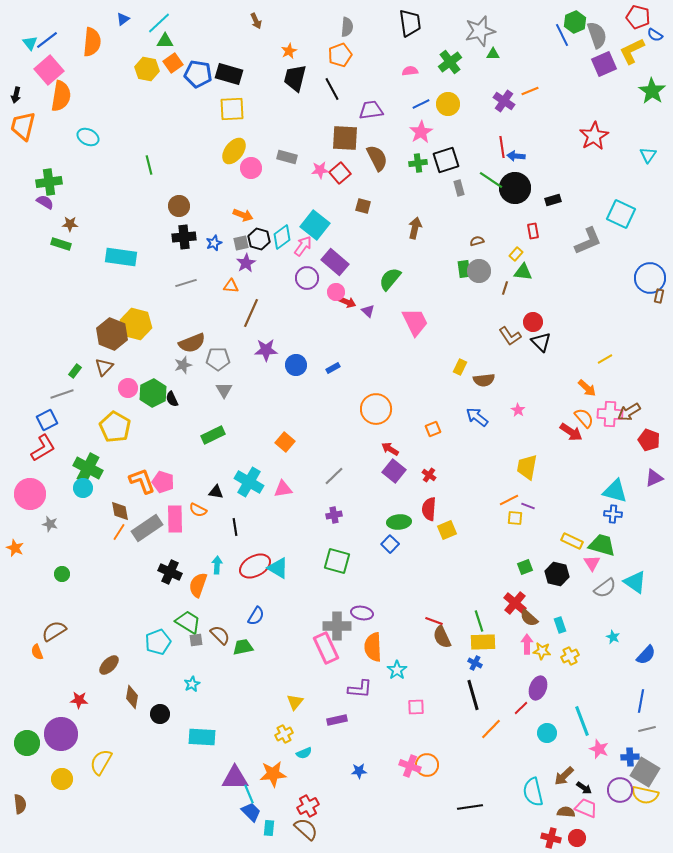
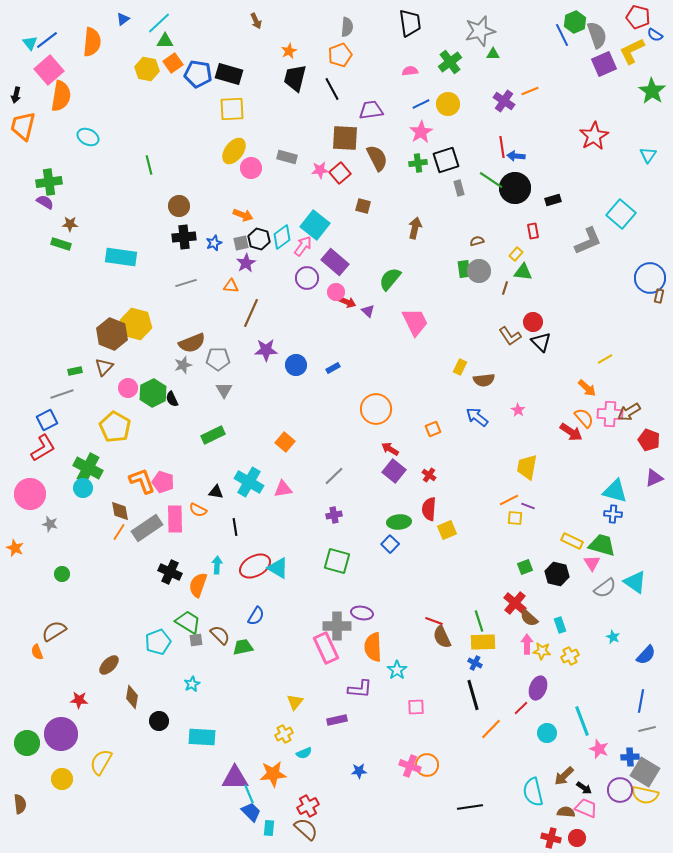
cyan square at (621, 214): rotated 16 degrees clockwise
green rectangle at (75, 371): rotated 40 degrees clockwise
black circle at (160, 714): moved 1 px left, 7 px down
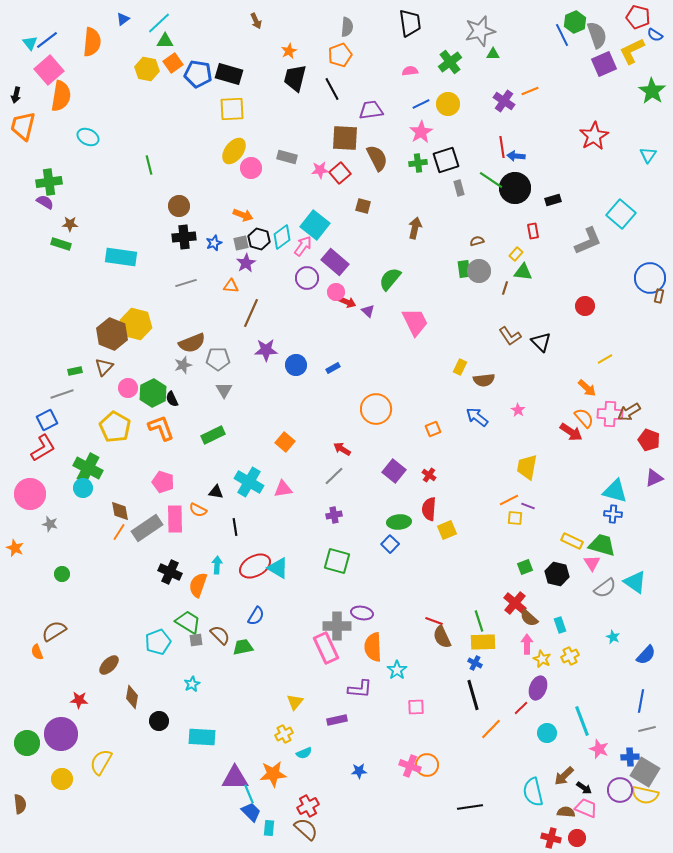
red circle at (533, 322): moved 52 px right, 16 px up
red arrow at (390, 449): moved 48 px left
orange L-shape at (142, 481): moved 19 px right, 53 px up
yellow star at (542, 651): moved 8 px down; rotated 18 degrees clockwise
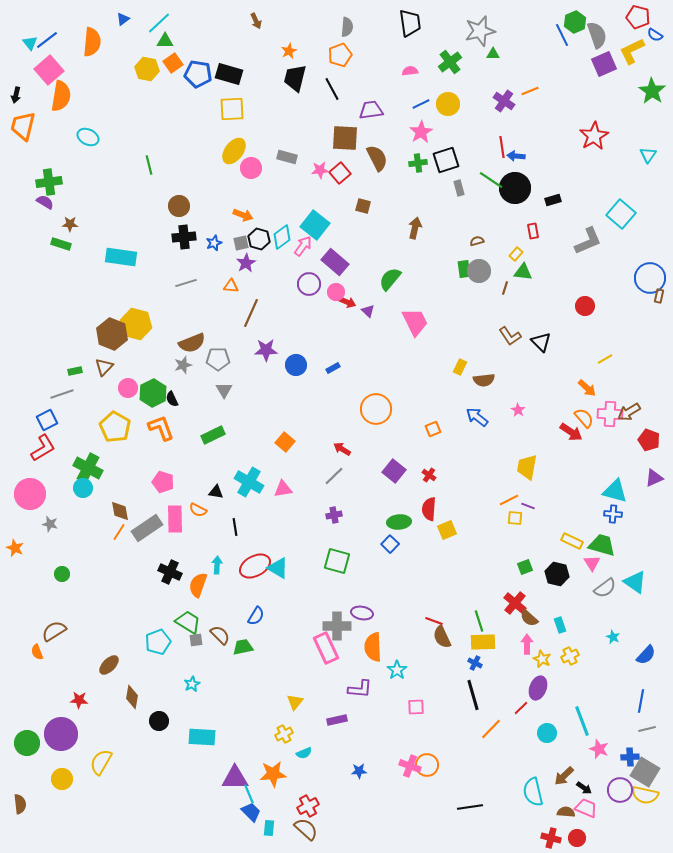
purple circle at (307, 278): moved 2 px right, 6 px down
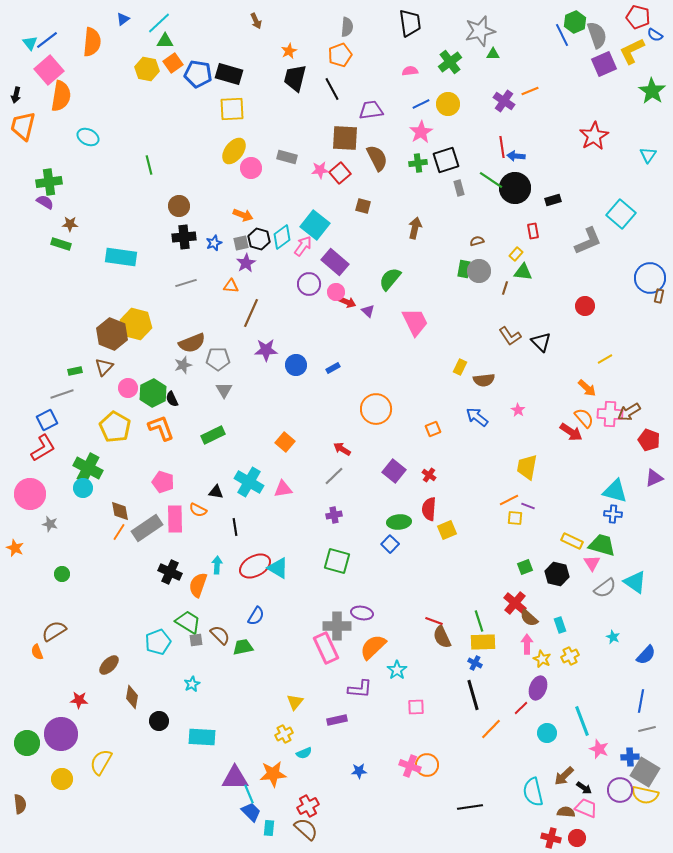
green rectangle at (464, 269): rotated 18 degrees clockwise
orange semicircle at (373, 647): rotated 48 degrees clockwise
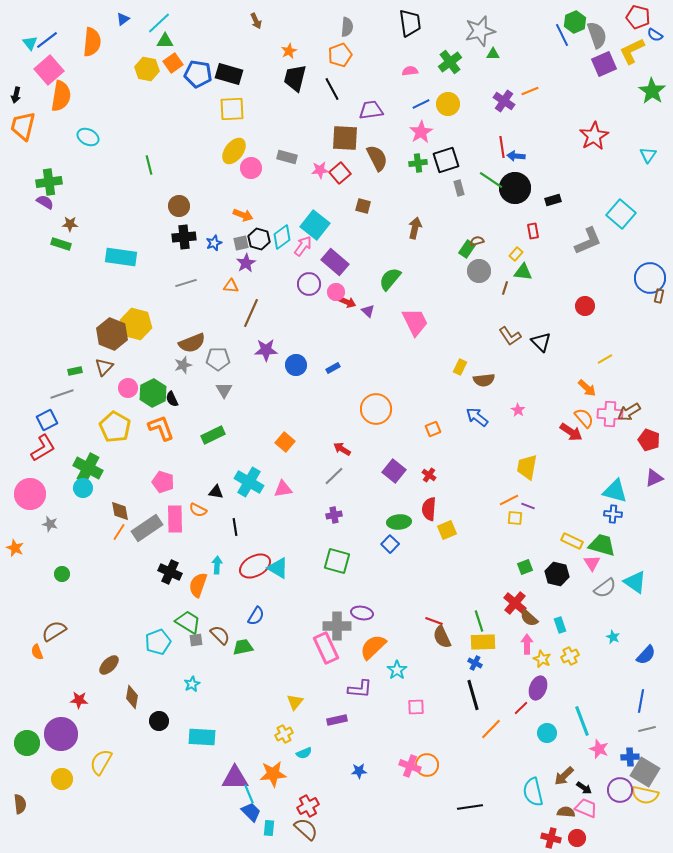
green rectangle at (464, 269): moved 3 px right, 20 px up; rotated 24 degrees clockwise
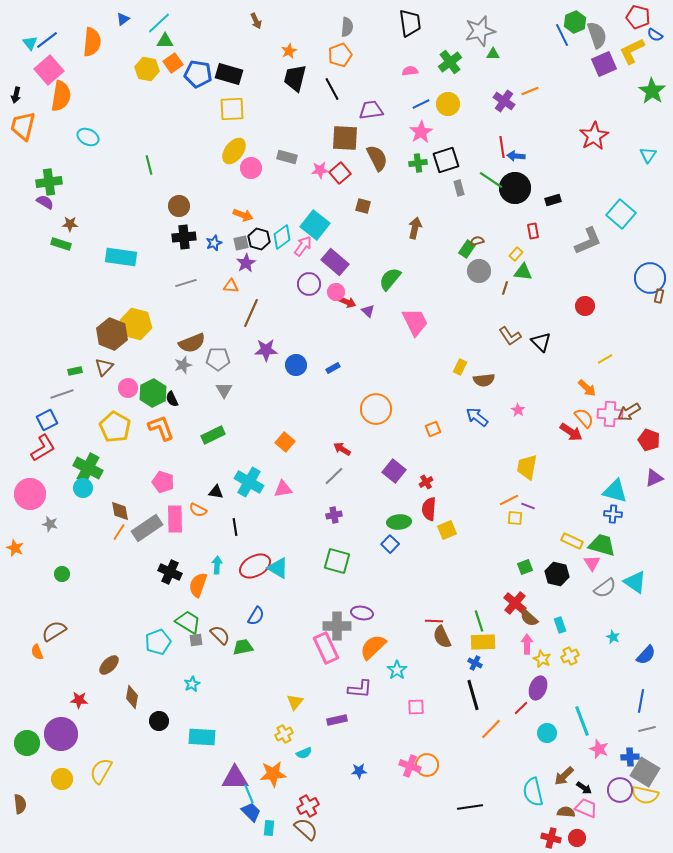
red cross at (429, 475): moved 3 px left, 7 px down; rotated 24 degrees clockwise
red line at (434, 621): rotated 18 degrees counterclockwise
yellow semicircle at (101, 762): moved 9 px down
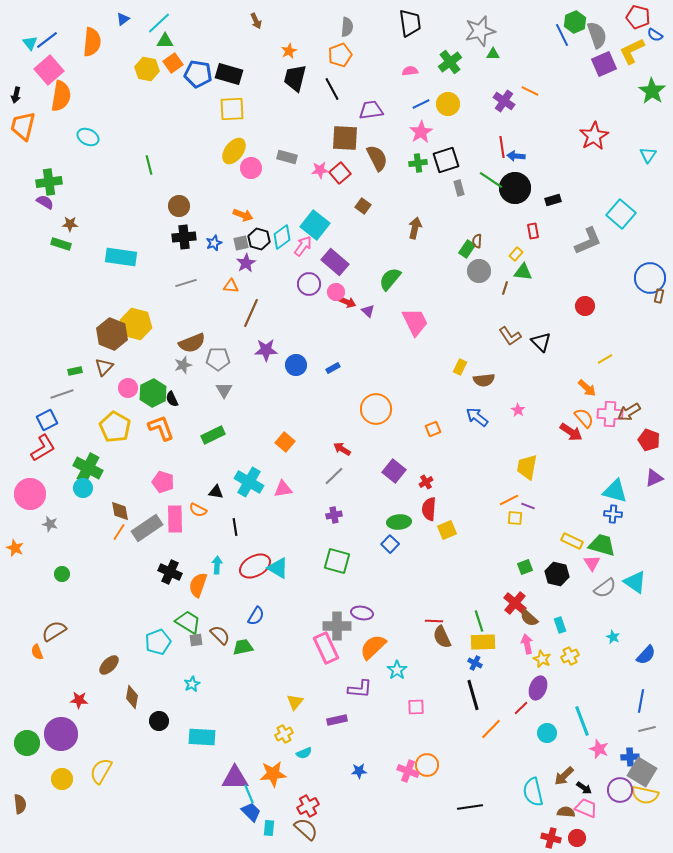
orange line at (530, 91): rotated 48 degrees clockwise
brown square at (363, 206): rotated 21 degrees clockwise
brown semicircle at (477, 241): rotated 72 degrees counterclockwise
pink arrow at (527, 644): rotated 12 degrees counterclockwise
pink cross at (410, 766): moved 2 px left, 5 px down
gray square at (645, 772): moved 3 px left
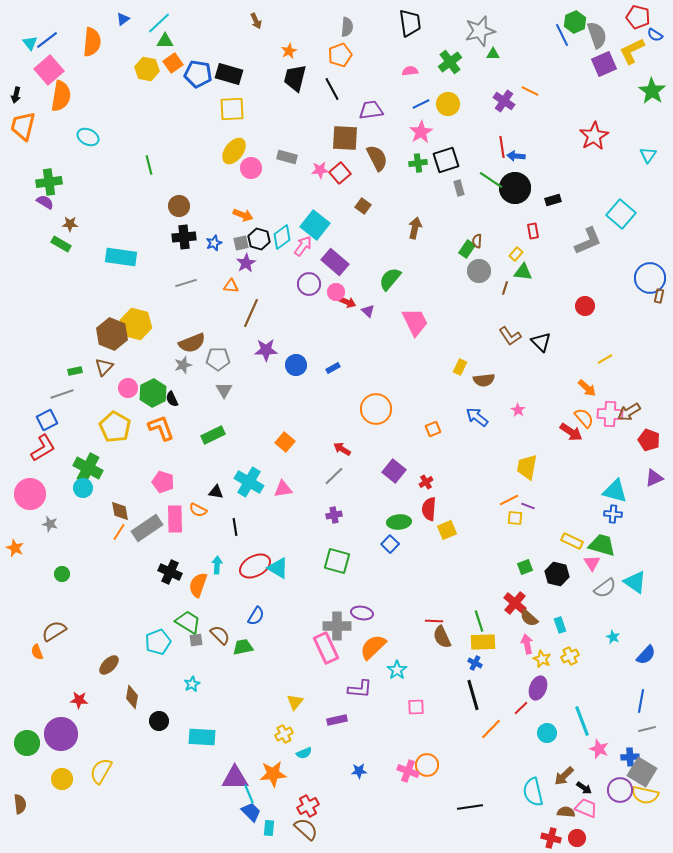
green rectangle at (61, 244): rotated 12 degrees clockwise
